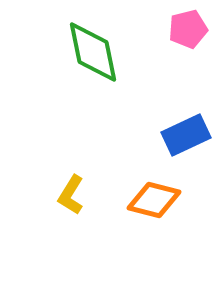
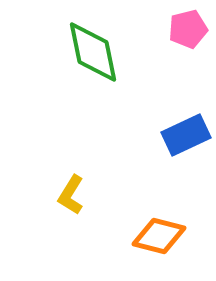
orange diamond: moved 5 px right, 36 px down
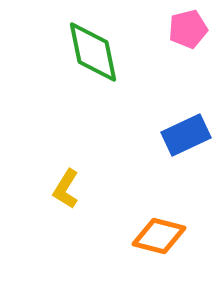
yellow L-shape: moved 5 px left, 6 px up
